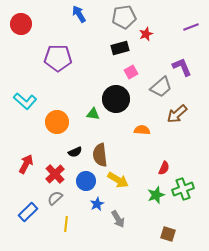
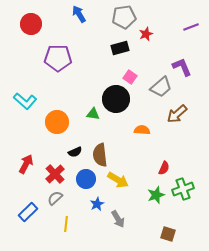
red circle: moved 10 px right
pink square: moved 1 px left, 5 px down; rotated 24 degrees counterclockwise
blue circle: moved 2 px up
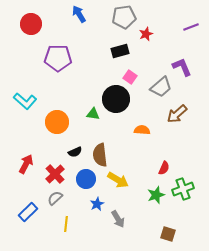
black rectangle: moved 3 px down
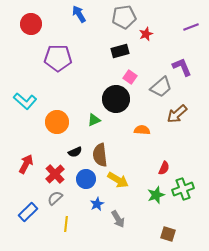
green triangle: moved 1 px right, 6 px down; rotated 32 degrees counterclockwise
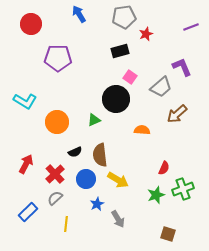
cyan L-shape: rotated 10 degrees counterclockwise
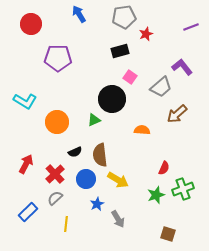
purple L-shape: rotated 15 degrees counterclockwise
black circle: moved 4 px left
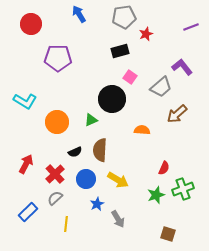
green triangle: moved 3 px left
brown semicircle: moved 5 px up; rotated 10 degrees clockwise
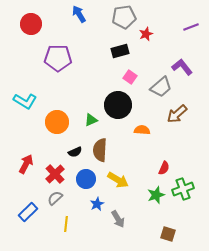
black circle: moved 6 px right, 6 px down
